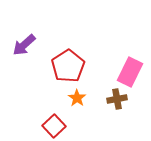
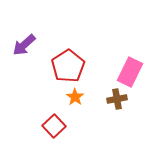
orange star: moved 2 px left, 1 px up
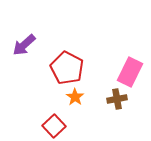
red pentagon: moved 1 px left, 2 px down; rotated 12 degrees counterclockwise
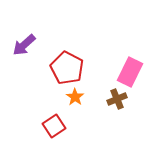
brown cross: rotated 12 degrees counterclockwise
red square: rotated 10 degrees clockwise
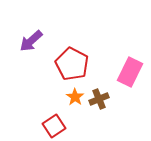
purple arrow: moved 7 px right, 4 px up
red pentagon: moved 5 px right, 4 px up
brown cross: moved 18 px left
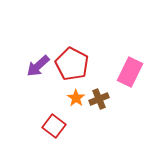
purple arrow: moved 7 px right, 25 px down
orange star: moved 1 px right, 1 px down
red square: rotated 20 degrees counterclockwise
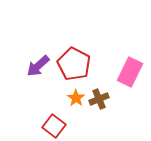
red pentagon: moved 2 px right
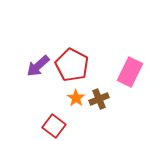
red pentagon: moved 2 px left, 1 px down
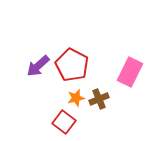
orange star: rotated 24 degrees clockwise
red square: moved 10 px right, 4 px up
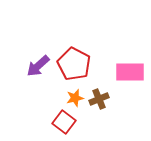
red pentagon: moved 2 px right, 1 px up
pink rectangle: rotated 64 degrees clockwise
orange star: moved 1 px left
